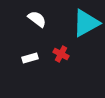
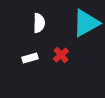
white semicircle: moved 2 px right, 4 px down; rotated 54 degrees clockwise
red cross: moved 1 px down; rotated 21 degrees clockwise
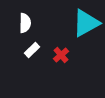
white semicircle: moved 14 px left
white rectangle: moved 2 px right, 8 px up; rotated 28 degrees counterclockwise
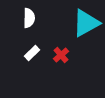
white semicircle: moved 4 px right, 5 px up
white rectangle: moved 3 px down
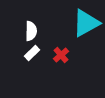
white semicircle: moved 2 px right, 13 px down
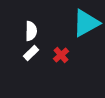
white rectangle: moved 1 px left
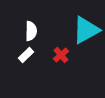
cyan triangle: moved 7 px down
white rectangle: moved 5 px left, 2 px down
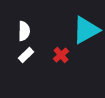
white semicircle: moved 7 px left
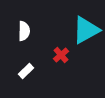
white rectangle: moved 16 px down
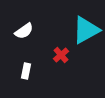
white semicircle: rotated 54 degrees clockwise
white rectangle: rotated 35 degrees counterclockwise
